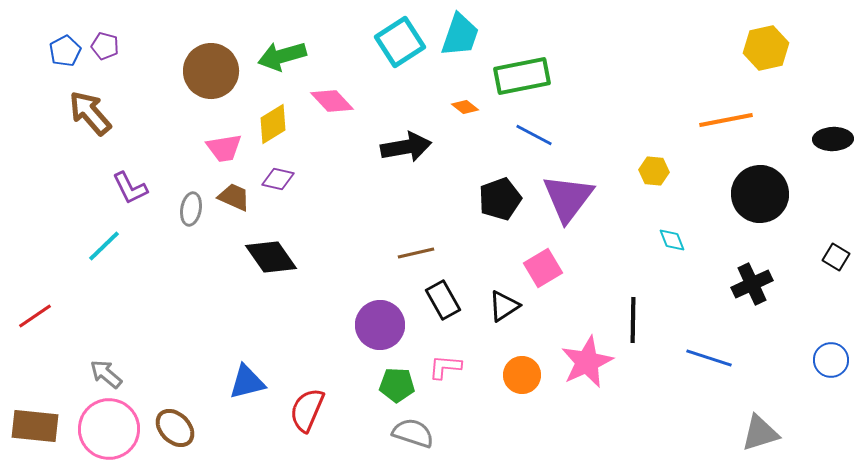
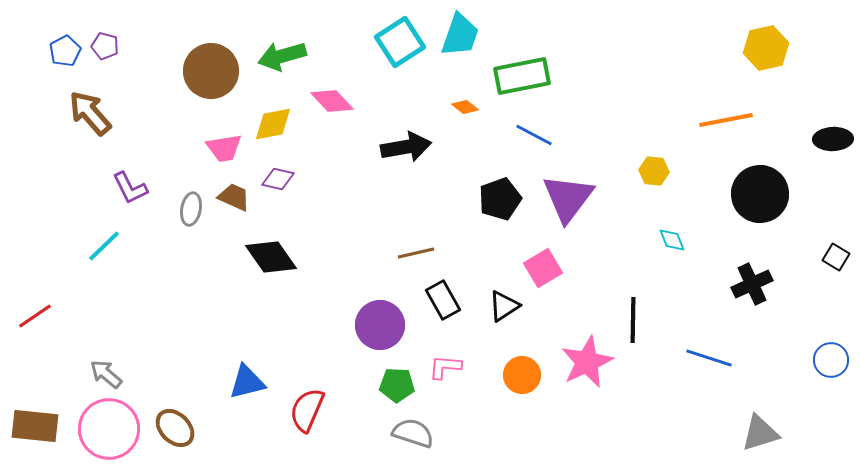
yellow diamond at (273, 124): rotated 21 degrees clockwise
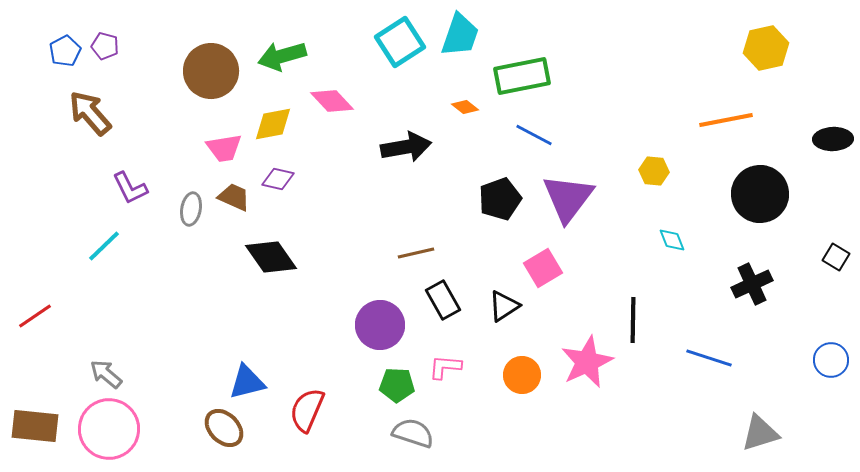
brown ellipse at (175, 428): moved 49 px right
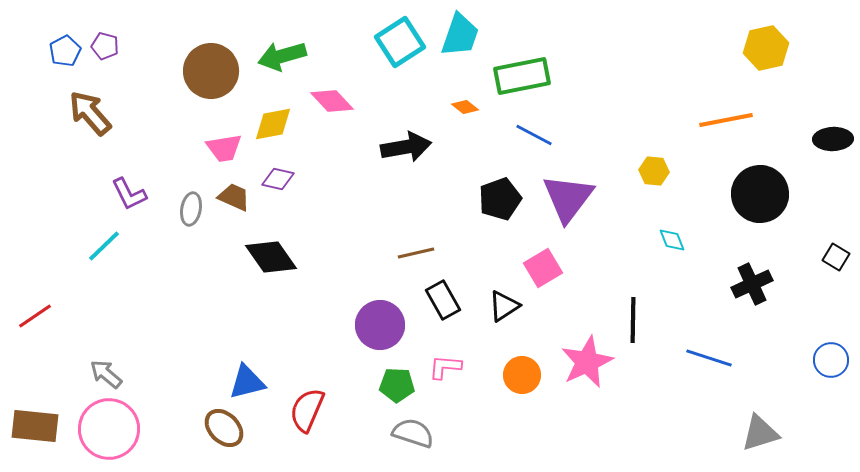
purple L-shape at (130, 188): moved 1 px left, 6 px down
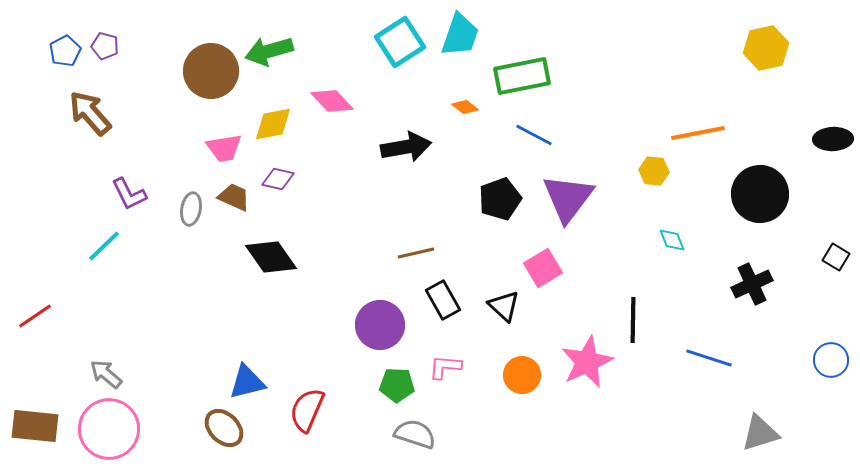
green arrow at (282, 56): moved 13 px left, 5 px up
orange line at (726, 120): moved 28 px left, 13 px down
black triangle at (504, 306): rotated 44 degrees counterclockwise
gray semicircle at (413, 433): moved 2 px right, 1 px down
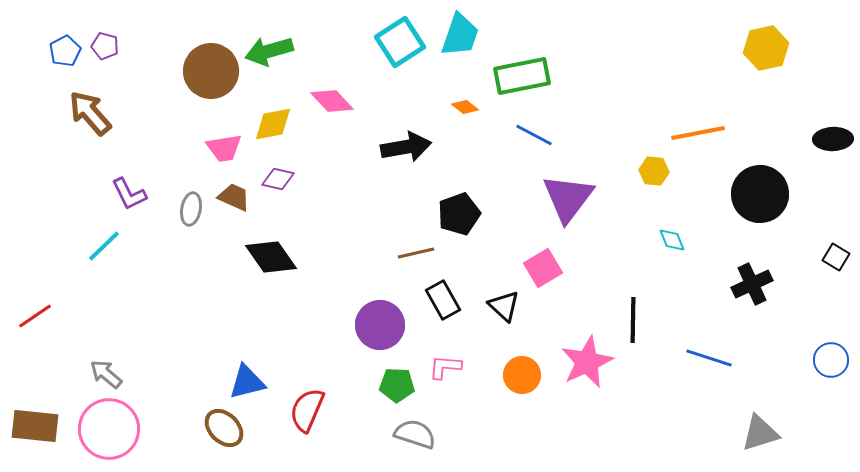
black pentagon at (500, 199): moved 41 px left, 15 px down
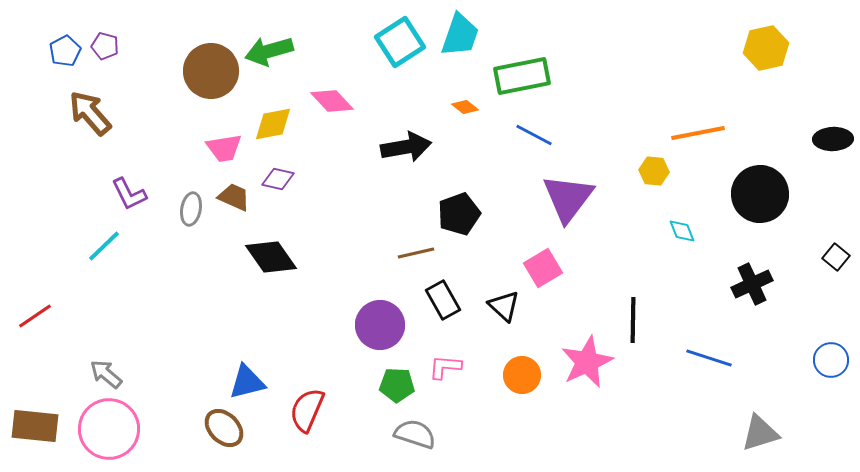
cyan diamond at (672, 240): moved 10 px right, 9 px up
black square at (836, 257): rotated 8 degrees clockwise
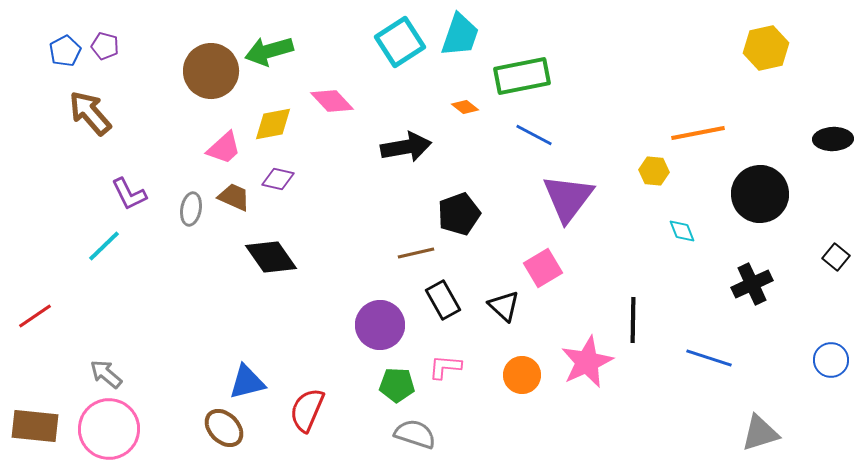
pink trapezoid at (224, 148): rotated 33 degrees counterclockwise
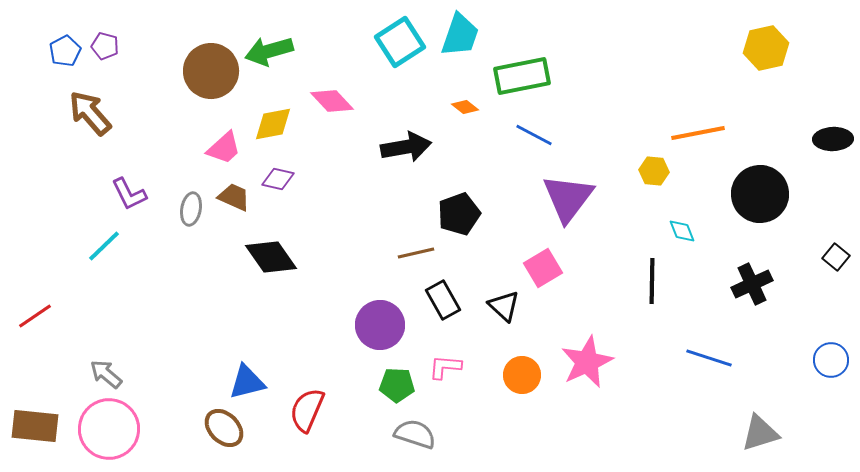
black line at (633, 320): moved 19 px right, 39 px up
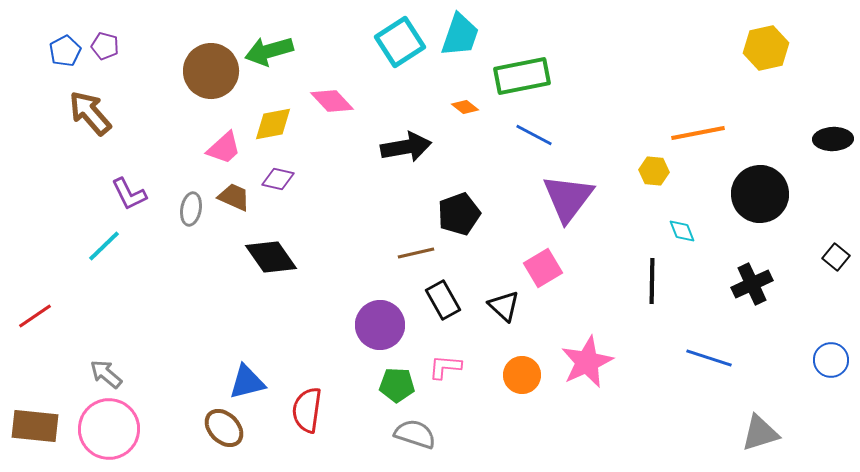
red semicircle at (307, 410): rotated 15 degrees counterclockwise
